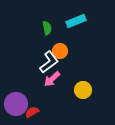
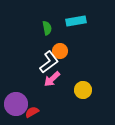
cyan rectangle: rotated 12 degrees clockwise
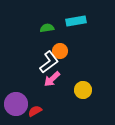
green semicircle: rotated 88 degrees counterclockwise
red semicircle: moved 3 px right, 1 px up
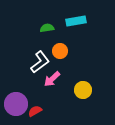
white L-shape: moved 9 px left
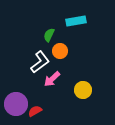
green semicircle: moved 2 px right, 7 px down; rotated 56 degrees counterclockwise
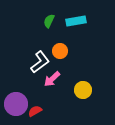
green semicircle: moved 14 px up
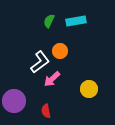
yellow circle: moved 6 px right, 1 px up
purple circle: moved 2 px left, 3 px up
red semicircle: moved 11 px right; rotated 72 degrees counterclockwise
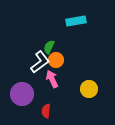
green semicircle: moved 26 px down
orange circle: moved 4 px left, 9 px down
pink arrow: rotated 108 degrees clockwise
purple circle: moved 8 px right, 7 px up
red semicircle: rotated 16 degrees clockwise
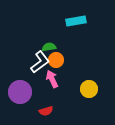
green semicircle: rotated 56 degrees clockwise
purple circle: moved 2 px left, 2 px up
red semicircle: rotated 112 degrees counterclockwise
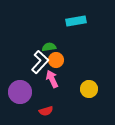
white L-shape: rotated 10 degrees counterclockwise
